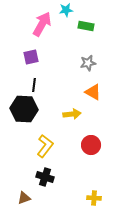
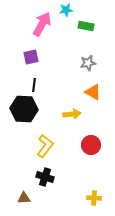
brown triangle: rotated 16 degrees clockwise
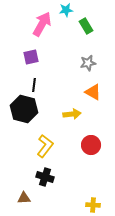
green rectangle: rotated 49 degrees clockwise
black hexagon: rotated 12 degrees clockwise
yellow cross: moved 1 px left, 7 px down
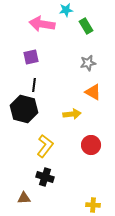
pink arrow: rotated 110 degrees counterclockwise
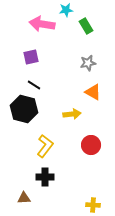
black line: rotated 64 degrees counterclockwise
black cross: rotated 18 degrees counterclockwise
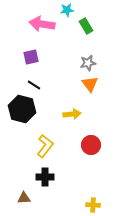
cyan star: moved 1 px right
orange triangle: moved 3 px left, 8 px up; rotated 24 degrees clockwise
black hexagon: moved 2 px left
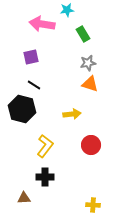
green rectangle: moved 3 px left, 8 px down
orange triangle: rotated 36 degrees counterclockwise
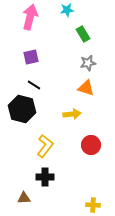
pink arrow: moved 12 px left, 7 px up; rotated 95 degrees clockwise
orange triangle: moved 4 px left, 4 px down
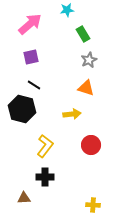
pink arrow: moved 7 px down; rotated 35 degrees clockwise
gray star: moved 1 px right, 3 px up; rotated 14 degrees counterclockwise
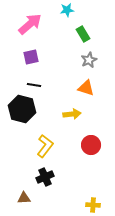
black line: rotated 24 degrees counterclockwise
black cross: rotated 24 degrees counterclockwise
